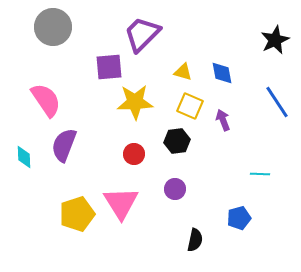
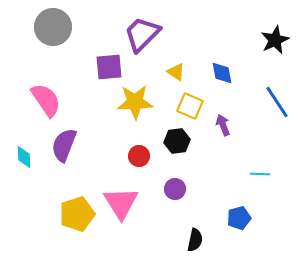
yellow triangle: moved 7 px left; rotated 18 degrees clockwise
purple arrow: moved 5 px down
red circle: moved 5 px right, 2 px down
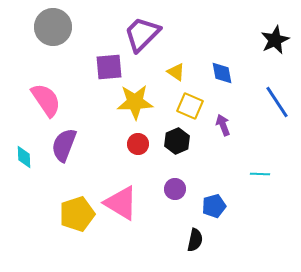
black hexagon: rotated 15 degrees counterclockwise
red circle: moved 1 px left, 12 px up
pink triangle: rotated 27 degrees counterclockwise
blue pentagon: moved 25 px left, 12 px up
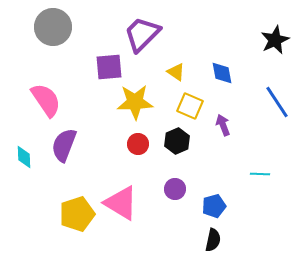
black semicircle: moved 18 px right
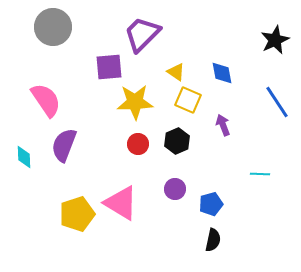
yellow square: moved 2 px left, 6 px up
blue pentagon: moved 3 px left, 2 px up
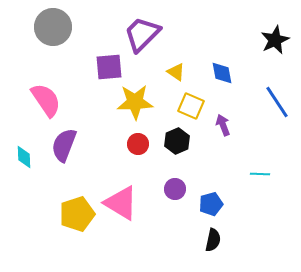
yellow square: moved 3 px right, 6 px down
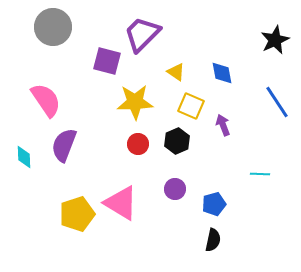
purple square: moved 2 px left, 6 px up; rotated 20 degrees clockwise
blue pentagon: moved 3 px right
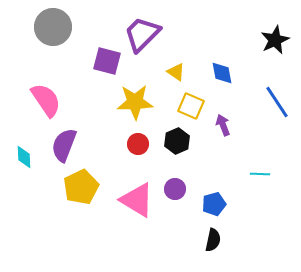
pink triangle: moved 16 px right, 3 px up
yellow pentagon: moved 4 px right, 27 px up; rotated 8 degrees counterclockwise
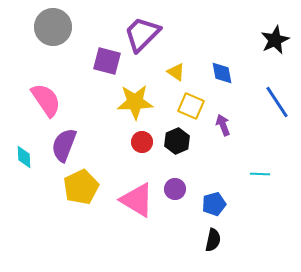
red circle: moved 4 px right, 2 px up
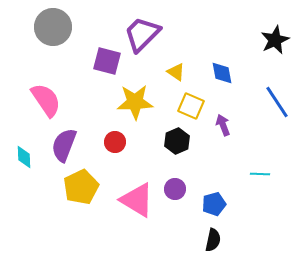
red circle: moved 27 px left
